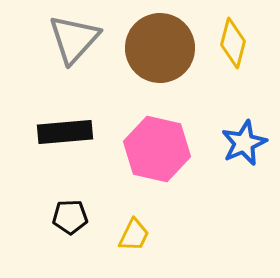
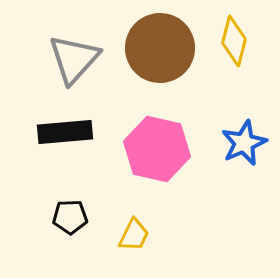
gray triangle: moved 20 px down
yellow diamond: moved 1 px right, 2 px up
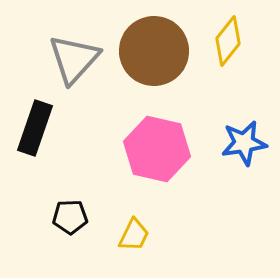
yellow diamond: moved 6 px left; rotated 24 degrees clockwise
brown circle: moved 6 px left, 3 px down
black rectangle: moved 30 px left, 4 px up; rotated 66 degrees counterclockwise
blue star: rotated 15 degrees clockwise
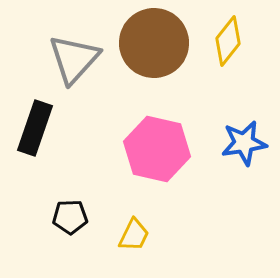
brown circle: moved 8 px up
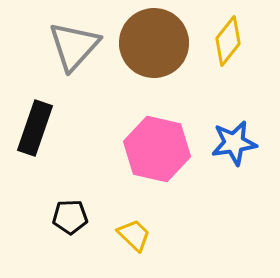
gray triangle: moved 13 px up
blue star: moved 10 px left
yellow trapezoid: rotated 72 degrees counterclockwise
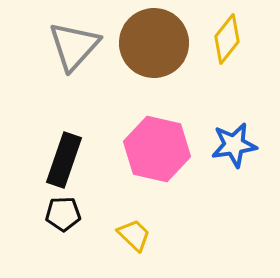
yellow diamond: moved 1 px left, 2 px up
black rectangle: moved 29 px right, 32 px down
blue star: moved 2 px down
black pentagon: moved 7 px left, 3 px up
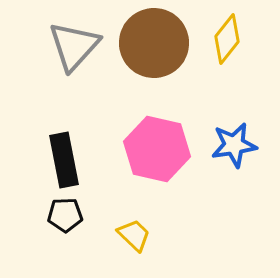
black rectangle: rotated 30 degrees counterclockwise
black pentagon: moved 2 px right, 1 px down
